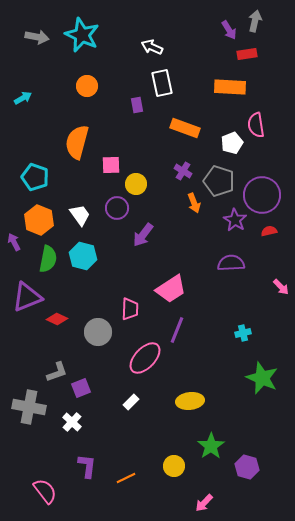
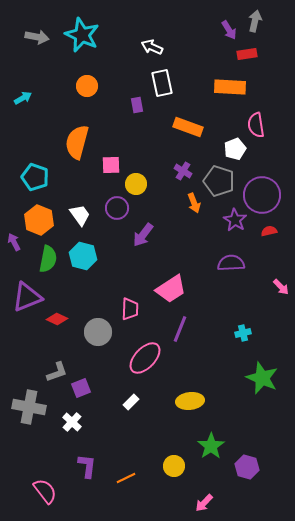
orange rectangle at (185, 128): moved 3 px right, 1 px up
white pentagon at (232, 143): moved 3 px right, 6 px down
purple line at (177, 330): moved 3 px right, 1 px up
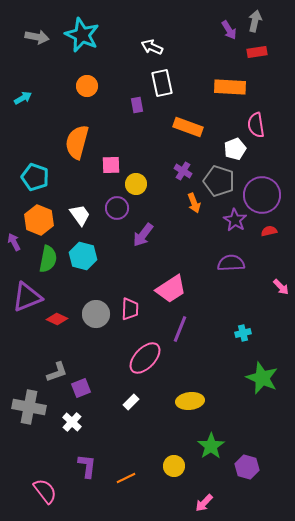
red rectangle at (247, 54): moved 10 px right, 2 px up
gray circle at (98, 332): moved 2 px left, 18 px up
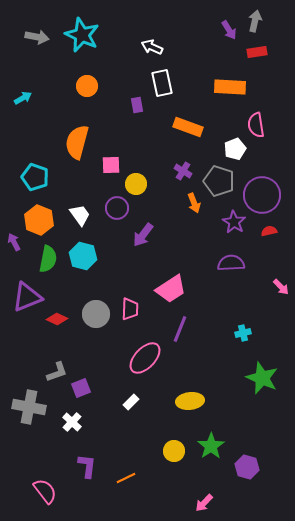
purple star at (235, 220): moved 1 px left, 2 px down
yellow circle at (174, 466): moved 15 px up
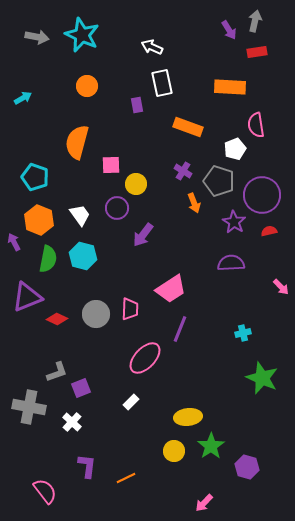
yellow ellipse at (190, 401): moved 2 px left, 16 px down
